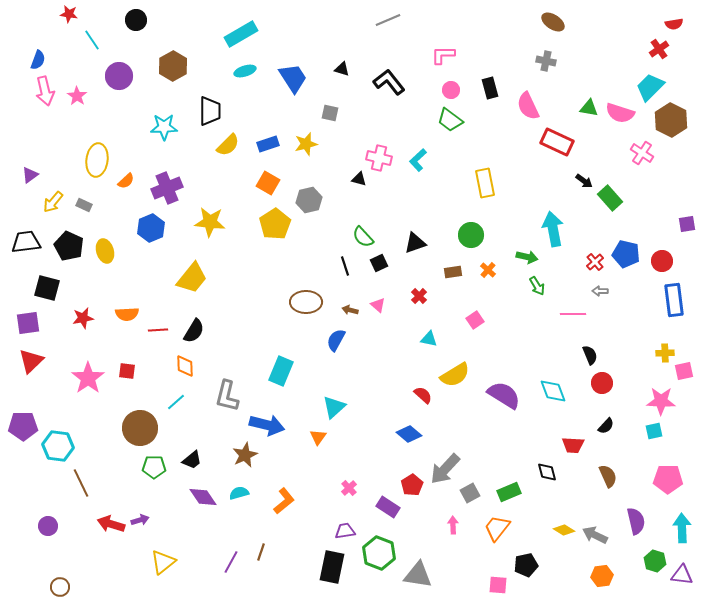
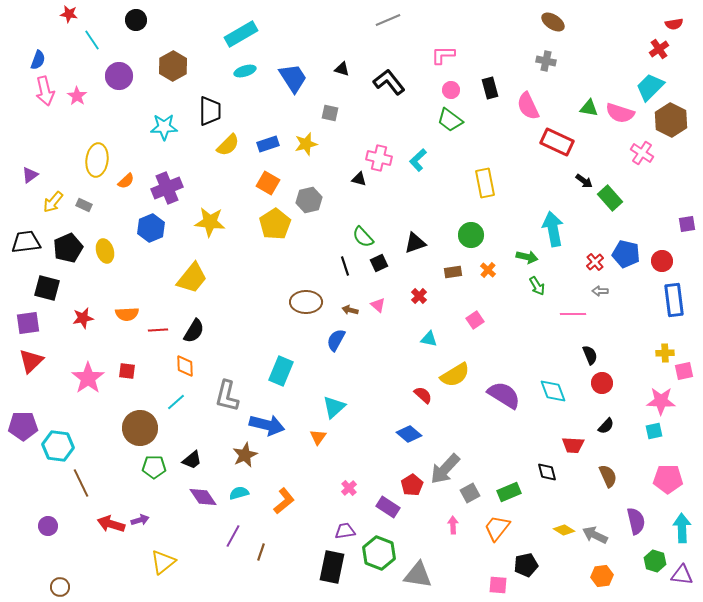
black pentagon at (69, 246): moved 1 px left, 2 px down; rotated 24 degrees clockwise
purple line at (231, 562): moved 2 px right, 26 px up
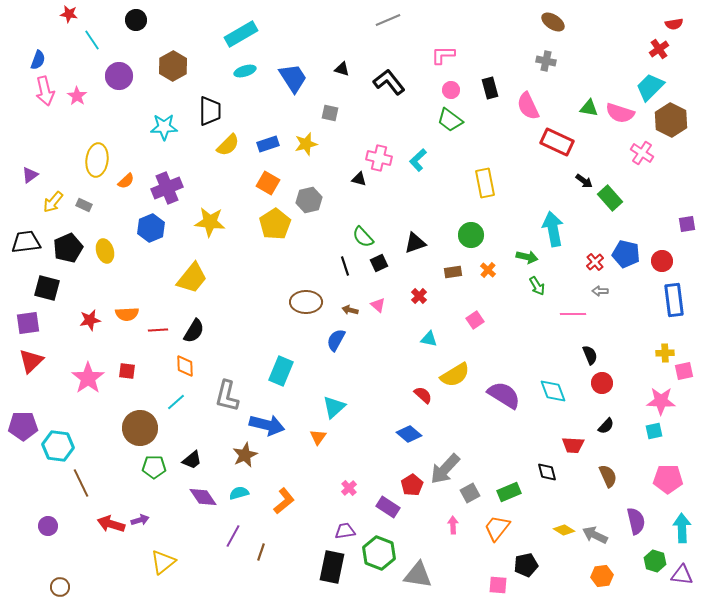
red star at (83, 318): moved 7 px right, 2 px down
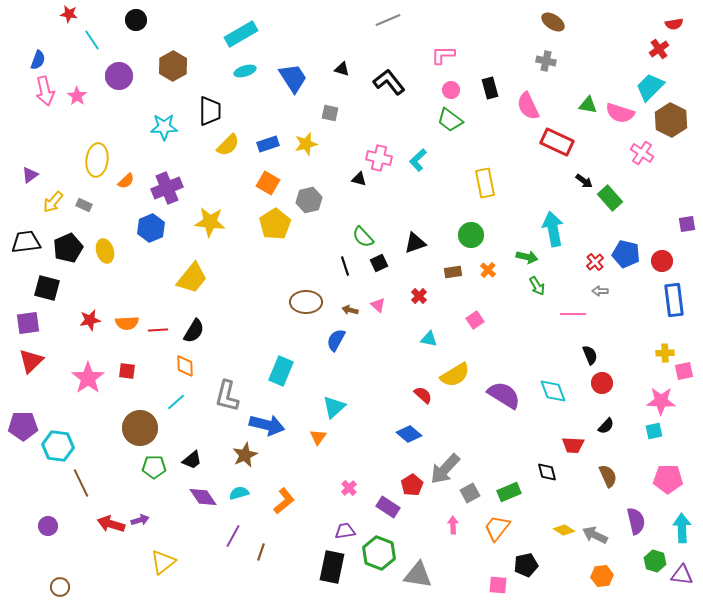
green triangle at (589, 108): moved 1 px left, 3 px up
orange semicircle at (127, 314): moved 9 px down
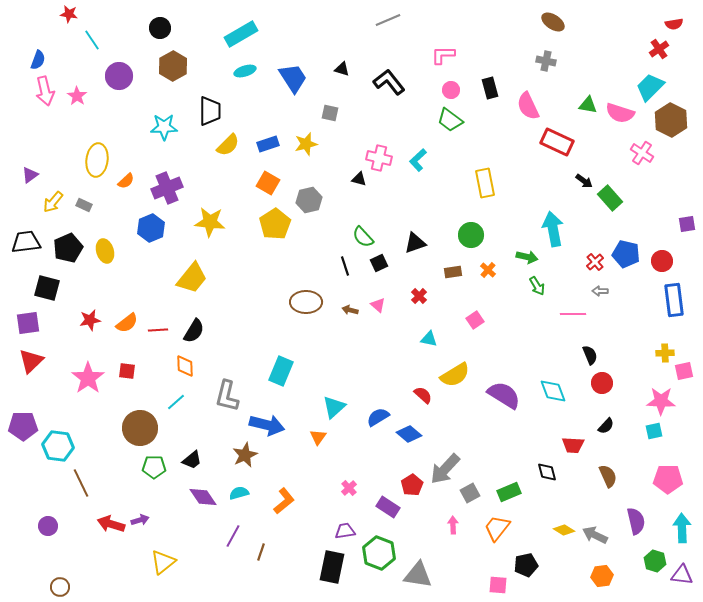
black circle at (136, 20): moved 24 px right, 8 px down
orange semicircle at (127, 323): rotated 35 degrees counterclockwise
blue semicircle at (336, 340): moved 42 px right, 77 px down; rotated 30 degrees clockwise
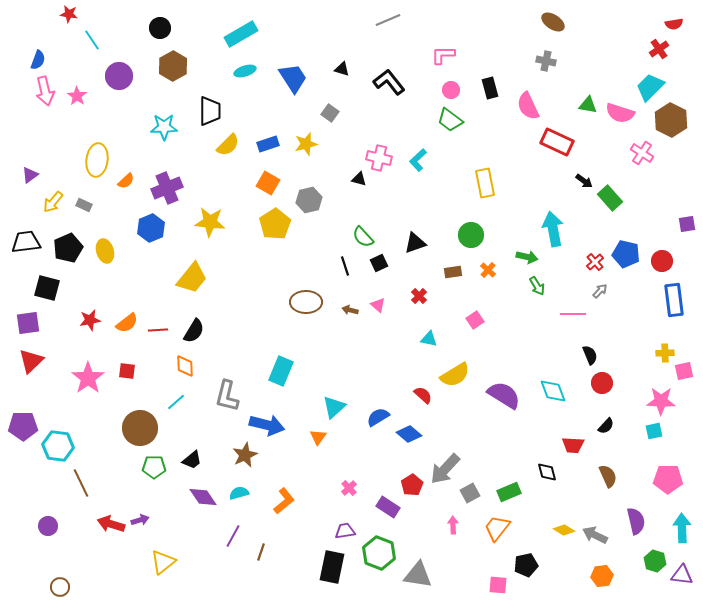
gray square at (330, 113): rotated 24 degrees clockwise
gray arrow at (600, 291): rotated 133 degrees clockwise
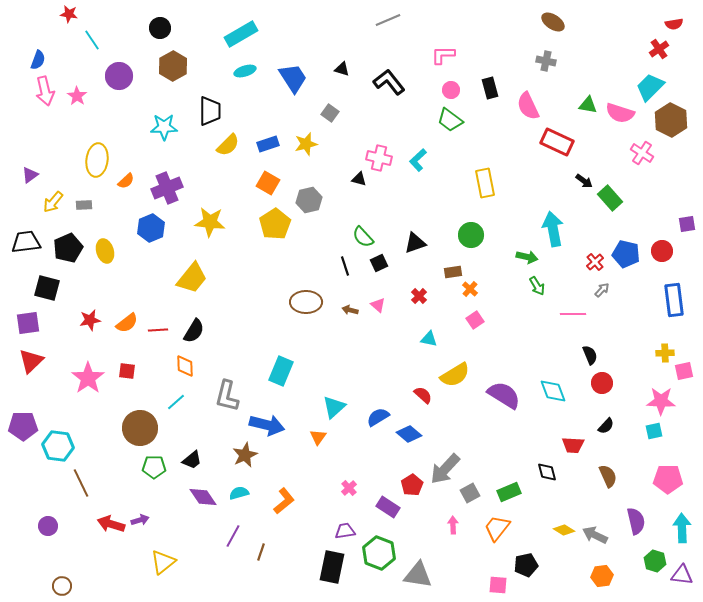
gray rectangle at (84, 205): rotated 28 degrees counterclockwise
red circle at (662, 261): moved 10 px up
orange cross at (488, 270): moved 18 px left, 19 px down
gray arrow at (600, 291): moved 2 px right, 1 px up
brown circle at (60, 587): moved 2 px right, 1 px up
